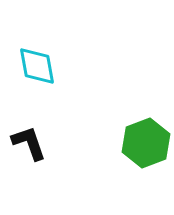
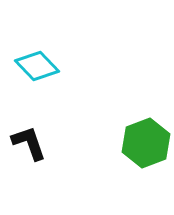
cyan diamond: rotated 33 degrees counterclockwise
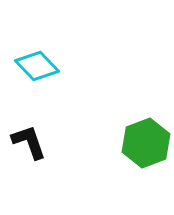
black L-shape: moved 1 px up
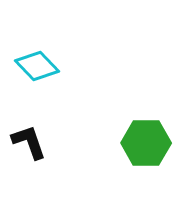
green hexagon: rotated 21 degrees clockwise
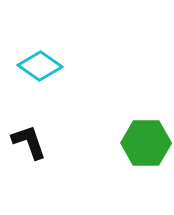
cyan diamond: moved 3 px right; rotated 12 degrees counterclockwise
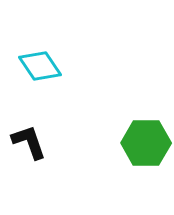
cyan diamond: rotated 21 degrees clockwise
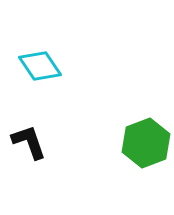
green hexagon: rotated 21 degrees counterclockwise
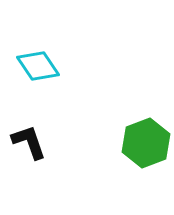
cyan diamond: moved 2 px left
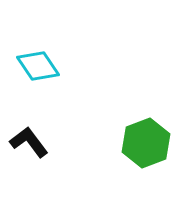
black L-shape: rotated 18 degrees counterclockwise
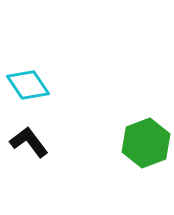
cyan diamond: moved 10 px left, 19 px down
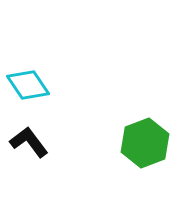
green hexagon: moved 1 px left
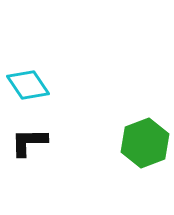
black L-shape: rotated 54 degrees counterclockwise
